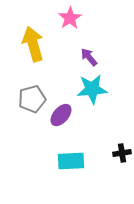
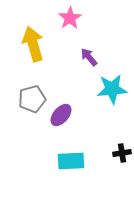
cyan star: moved 20 px right
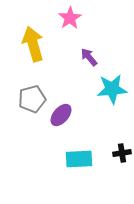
cyan rectangle: moved 8 px right, 2 px up
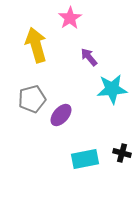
yellow arrow: moved 3 px right, 1 px down
black cross: rotated 24 degrees clockwise
cyan rectangle: moved 6 px right; rotated 8 degrees counterclockwise
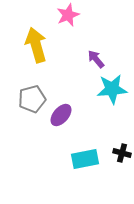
pink star: moved 2 px left, 3 px up; rotated 10 degrees clockwise
purple arrow: moved 7 px right, 2 px down
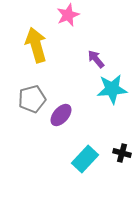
cyan rectangle: rotated 36 degrees counterclockwise
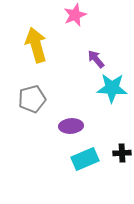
pink star: moved 7 px right
cyan star: moved 1 px up; rotated 8 degrees clockwise
purple ellipse: moved 10 px right, 11 px down; rotated 45 degrees clockwise
black cross: rotated 18 degrees counterclockwise
cyan rectangle: rotated 24 degrees clockwise
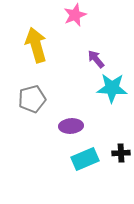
black cross: moved 1 px left
